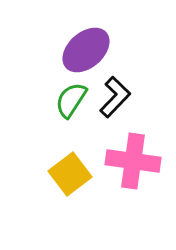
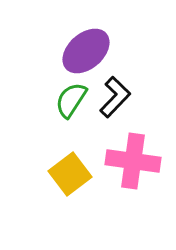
purple ellipse: moved 1 px down
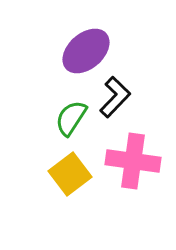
green semicircle: moved 18 px down
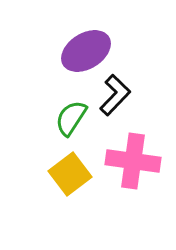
purple ellipse: rotated 9 degrees clockwise
black L-shape: moved 2 px up
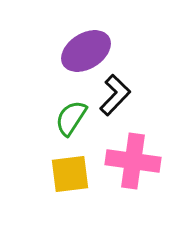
yellow square: rotated 30 degrees clockwise
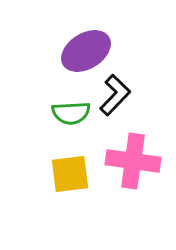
green semicircle: moved 5 px up; rotated 126 degrees counterclockwise
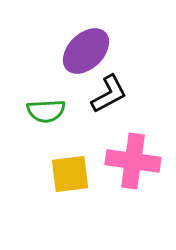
purple ellipse: rotated 12 degrees counterclockwise
black L-shape: moved 6 px left, 1 px up; rotated 18 degrees clockwise
green semicircle: moved 25 px left, 2 px up
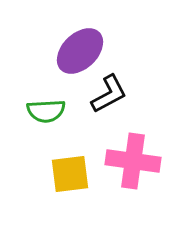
purple ellipse: moved 6 px left
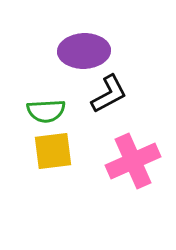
purple ellipse: moved 4 px right; rotated 42 degrees clockwise
pink cross: rotated 32 degrees counterclockwise
yellow square: moved 17 px left, 23 px up
